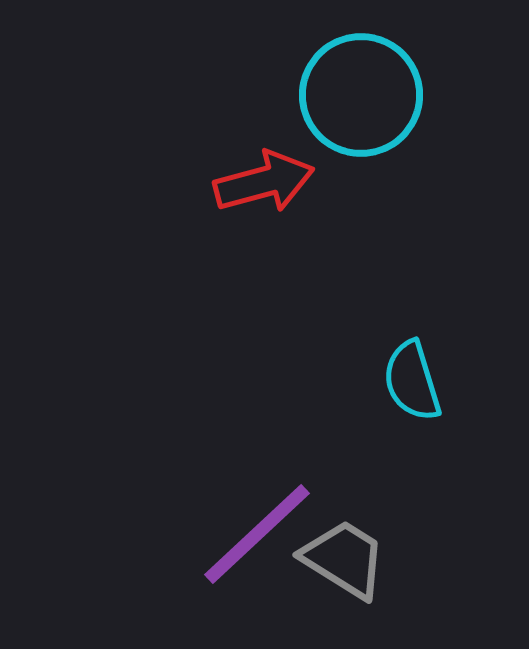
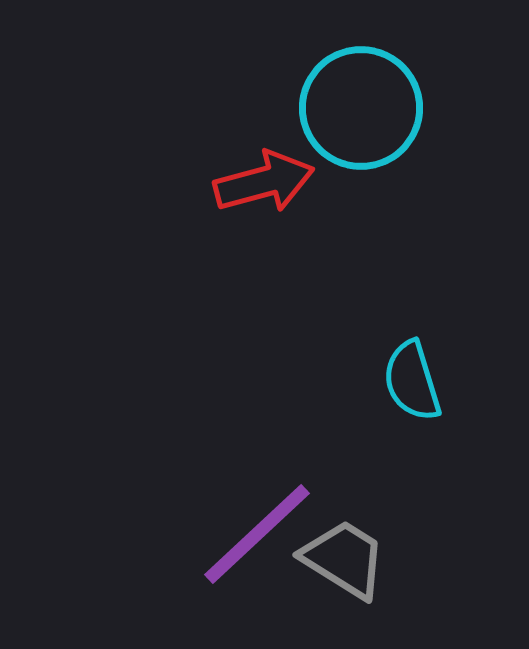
cyan circle: moved 13 px down
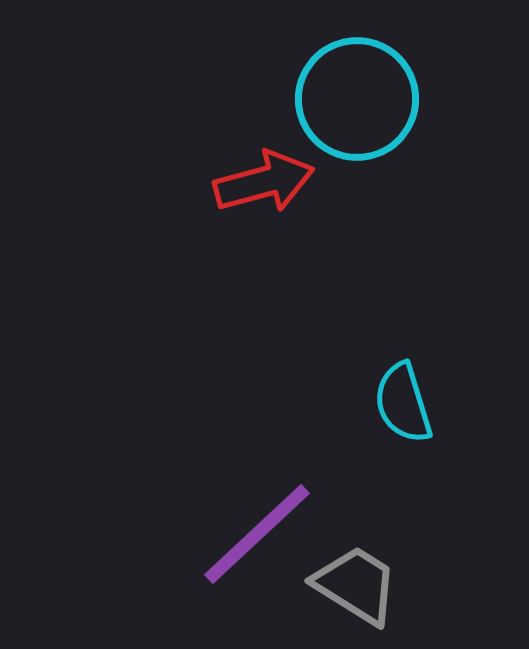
cyan circle: moved 4 px left, 9 px up
cyan semicircle: moved 9 px left, 22 px down
gray trapezoid: moved 12 px right, 26 px down
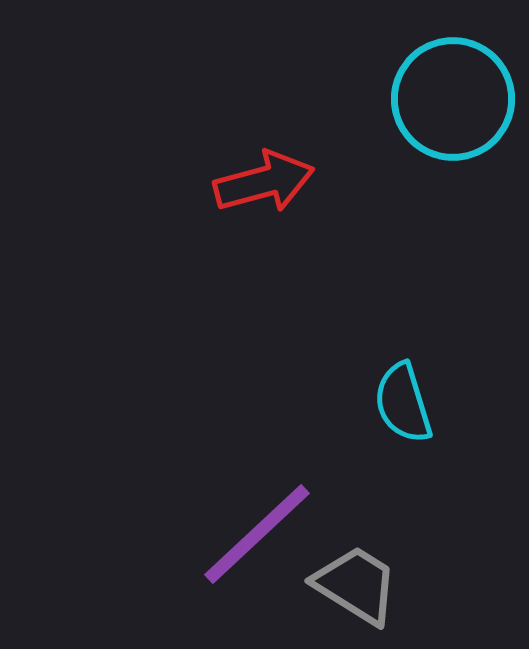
cyan circle: moved 96 px right
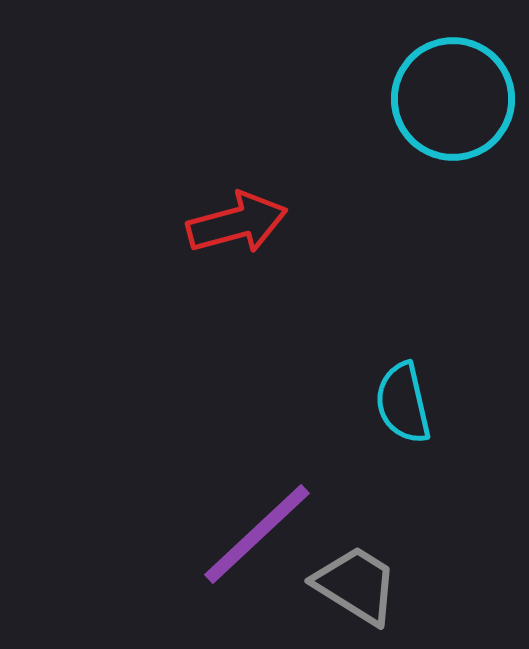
red arrow: moved 27 px left, 41 px down
cyan semicircle: rotated 4 degrees clockwise
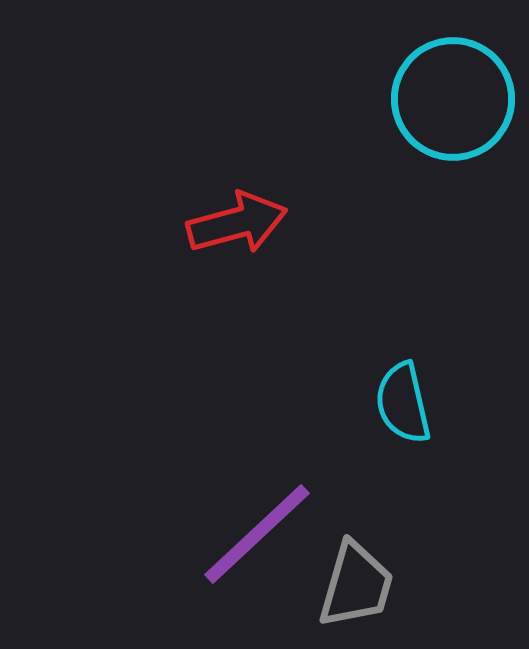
gray trapezoid: rotated 74 degrees clockwise
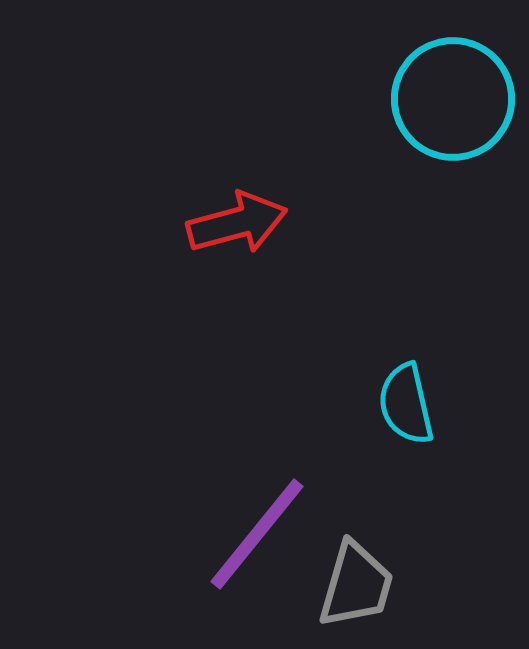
cyan semicircle: moved 3 px right, 1 px down
purple line: rotated 8 degrees counterclockwise
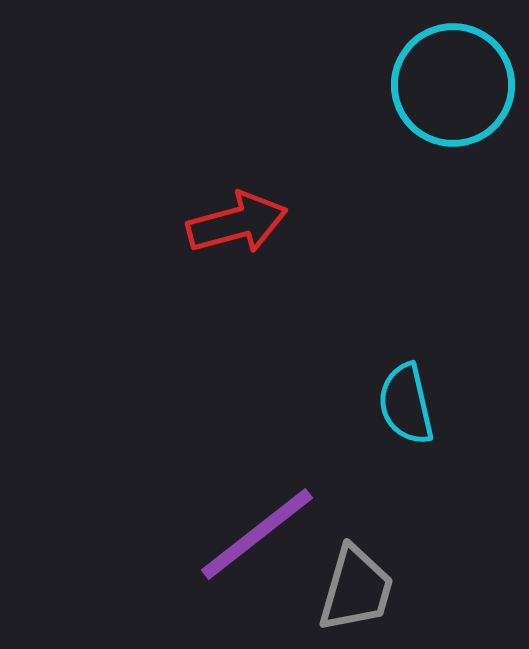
cyan circle: moved 14 px up
purple line: rotated 13 degrees clockwise
gray trapezoid: moved 4 px down
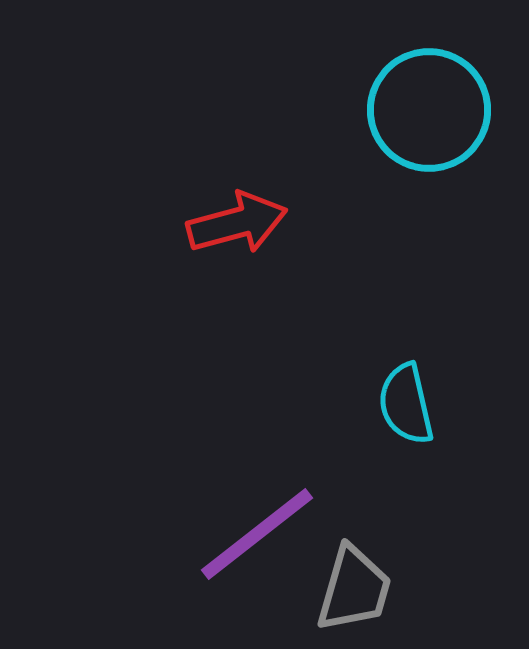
cyan circle: moved 24 px left, 25 px down
gray trapezoid: moved 2 px left
